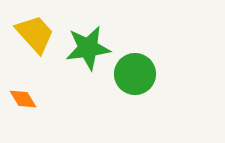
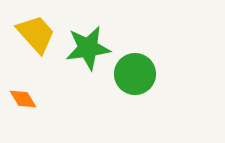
yellow trapezoid: moved 1 px right
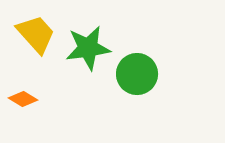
green circle: moved 2 px right
orange diamond: rotated 28 degrees counterclockwise
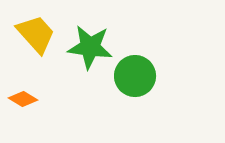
green star: moved 2 px right, 1 px up; rotated 15 degrees clockwise
green circle: moved 2 px left, 2 px down
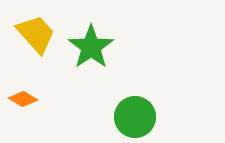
green star: moved 1 px right; rotated 30 degrees clockwise
green circle: moved 41 px down
